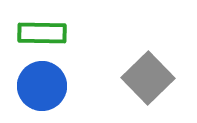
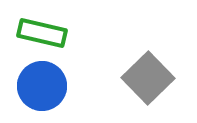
green rectangle: rotated 12 degrees clockwise
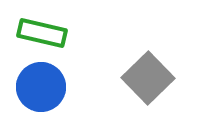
blue circle: moved 1 px left, 1 px down
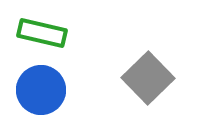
blue circle: moved 3 px down
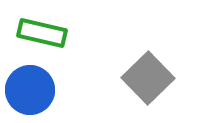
blue circle: moved 11 px left
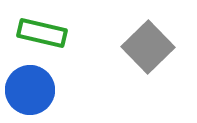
gray square: moved 31 px up
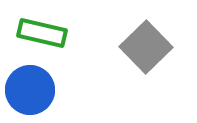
gray square: moved 2 px left
